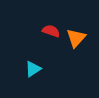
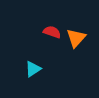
red semicircle: moved 1 px right, 1 px down
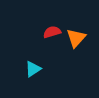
red semicircle: rotated 36 degrees counterclockwise
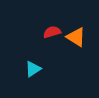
orange triangle: moved 1 px up; rotated 40 degrees counterclockwise
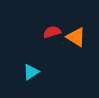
cyan triangle: moved 2 px left, 3 px down
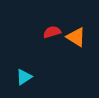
cyan triangle: moved 7 px left, 5 px down
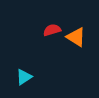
red semicircle: moved 2 px up
